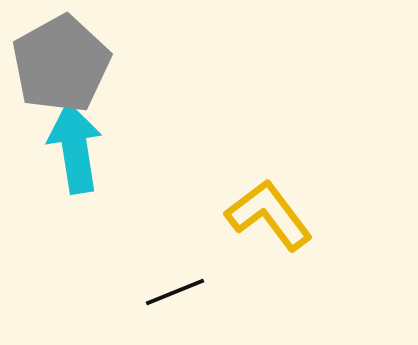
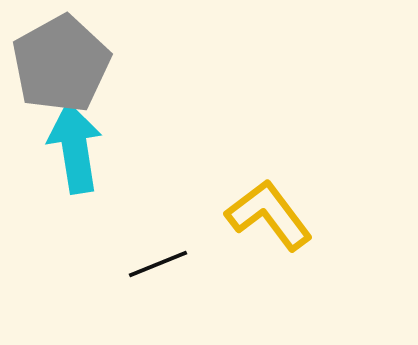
black line: moved 17 px left, 28 px up
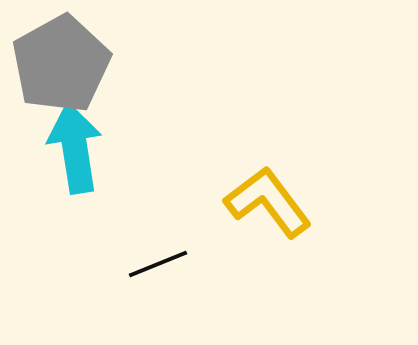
yellow L-shape: moved 1 px left, 13 px up
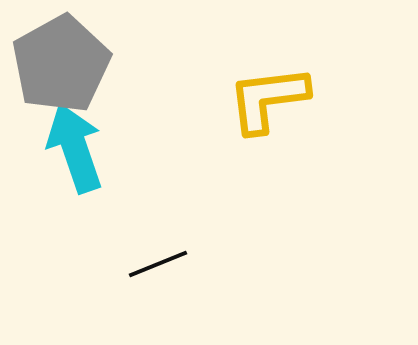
cyan arrow: rotated 10 degrees counterclockwise
yellow L-shape: moved 103 px up; rotated 60 degrees counterclockwise
